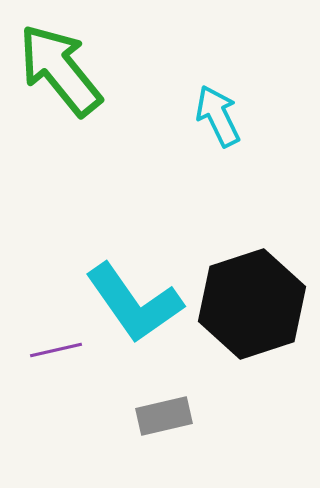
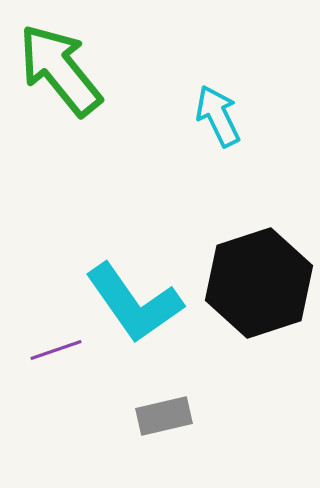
black hexagon: moved 7 px right, 21 px up
purple line: rotated 6 degrees counterclockwise
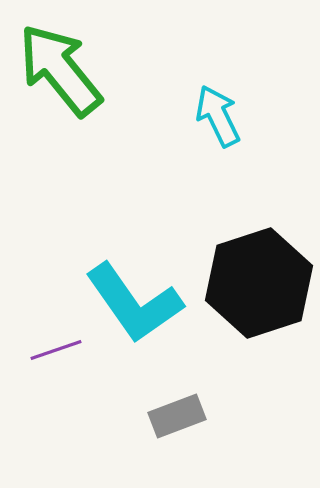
gray rectangle: moved 13 px right; rotated 8 degrees counterclockwise
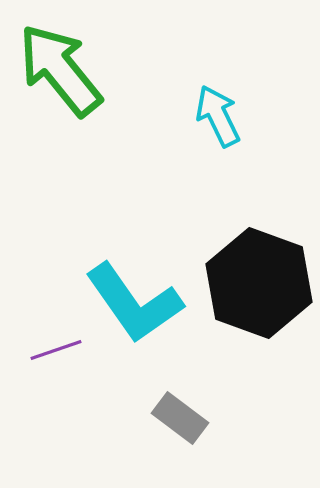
black hexagon: rotated 22 degrees counterclockwise
gray rectangle: moved 3 px right, 2 px down; rotated 58 degrees clockwise
